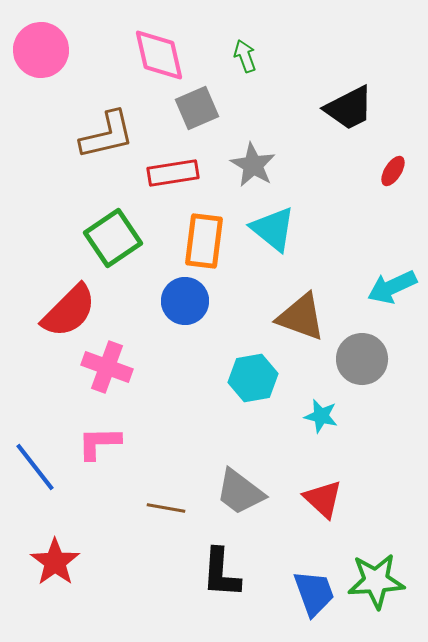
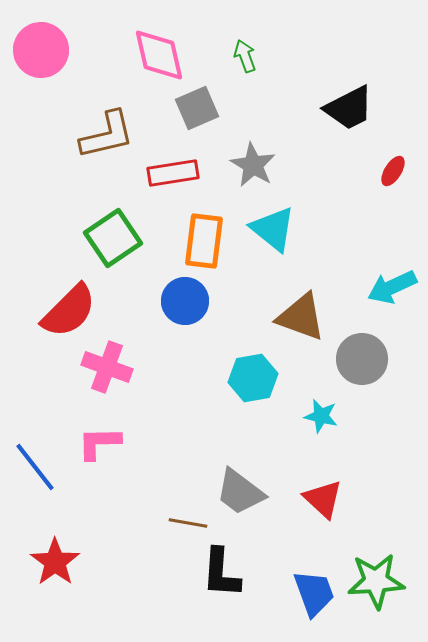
brown line: moved 22 px right, 15 px down
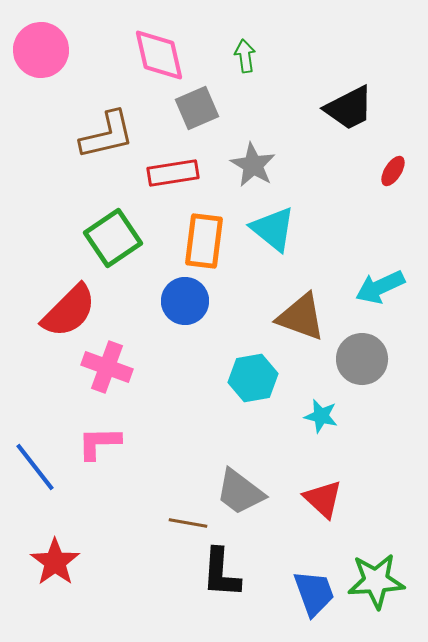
green arrow: rotated 12 degrees clockwise
cyan arrow: moved 12 px left
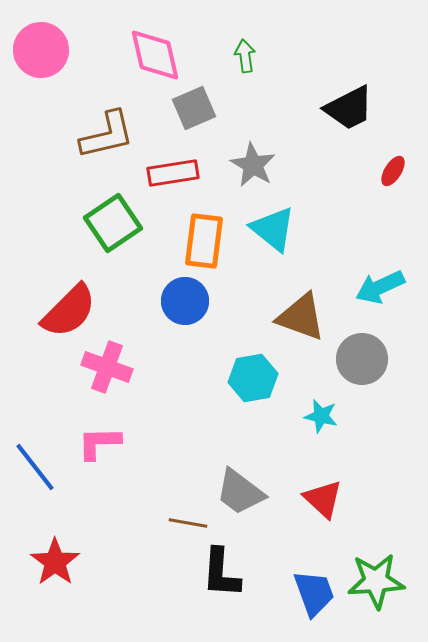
pink diamond: moved 4 px left
gray square: moved 3 px left
green square: moved 15 px up
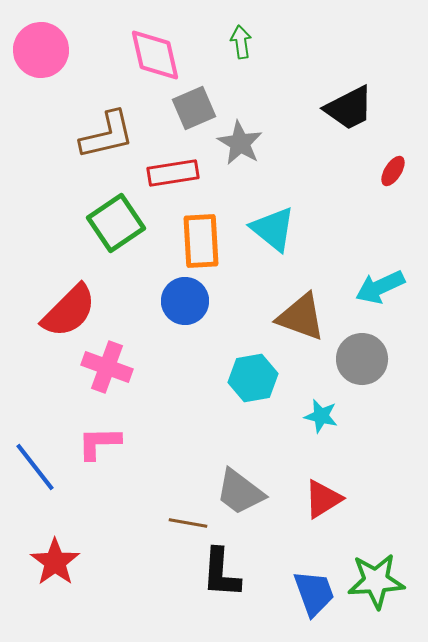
green arrow: moved 4 px left, 14 px up
gray star: moved 13 px left, 22 px up
green square: moved 3 px right
orange rectangle: moved 3 px left; rotated 10 degrees counterclockwise
red triangle: rotated 45 degrees clockwise
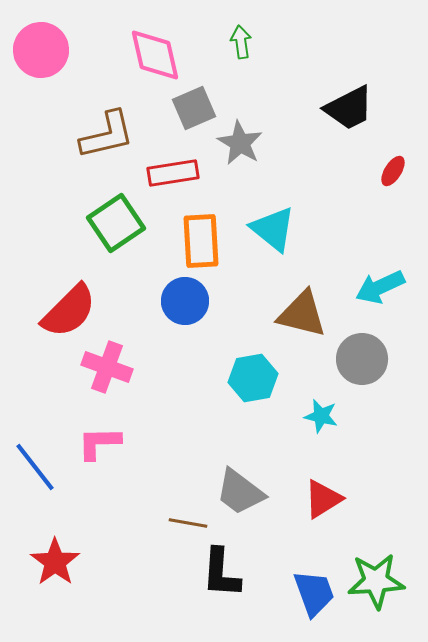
brown triangle: moved 1 px right, 3 px up; rotated 6 degrees counterclockwise
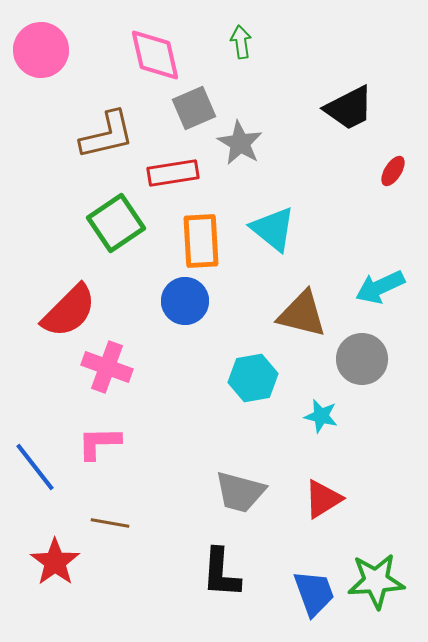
gray trapezoid: rotated 22 degrees counterclockwise
brown line: moved 78 px left
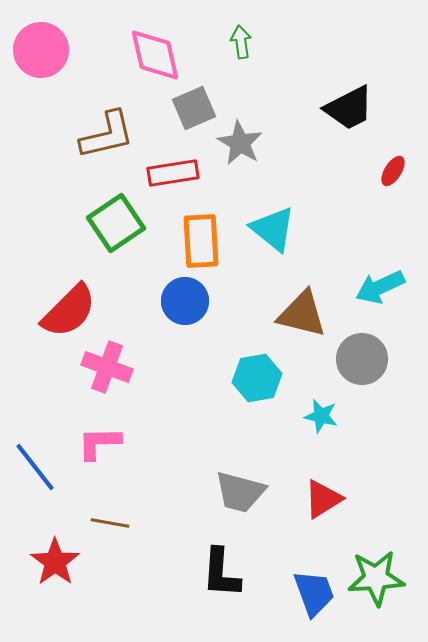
cyan hexagon: moved 4 px right
green star: moved 3 px up
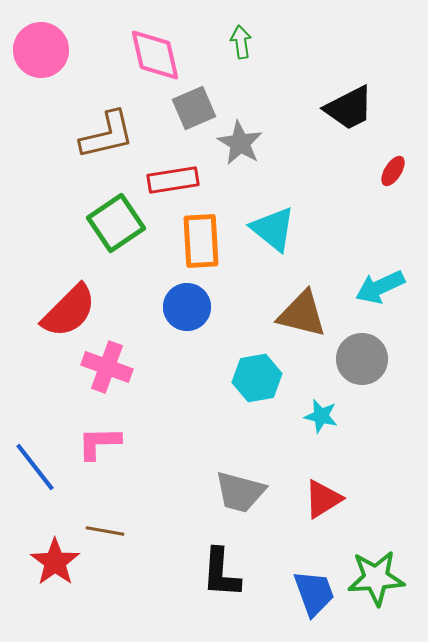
red rectangle: moved 7 px down
blue circle: moved 2 px right, 6 px down
brown line: moved 5 px left, 8 px down
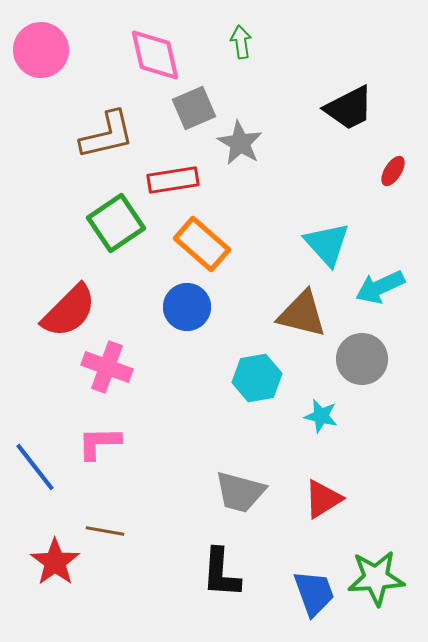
cyan triangle: moved 54 px right, 15 px down; rotated 9 degrees clockwise
orange rectangle: moved 1 px right, 3 px down; rotated 46 degrees counterclockwise
